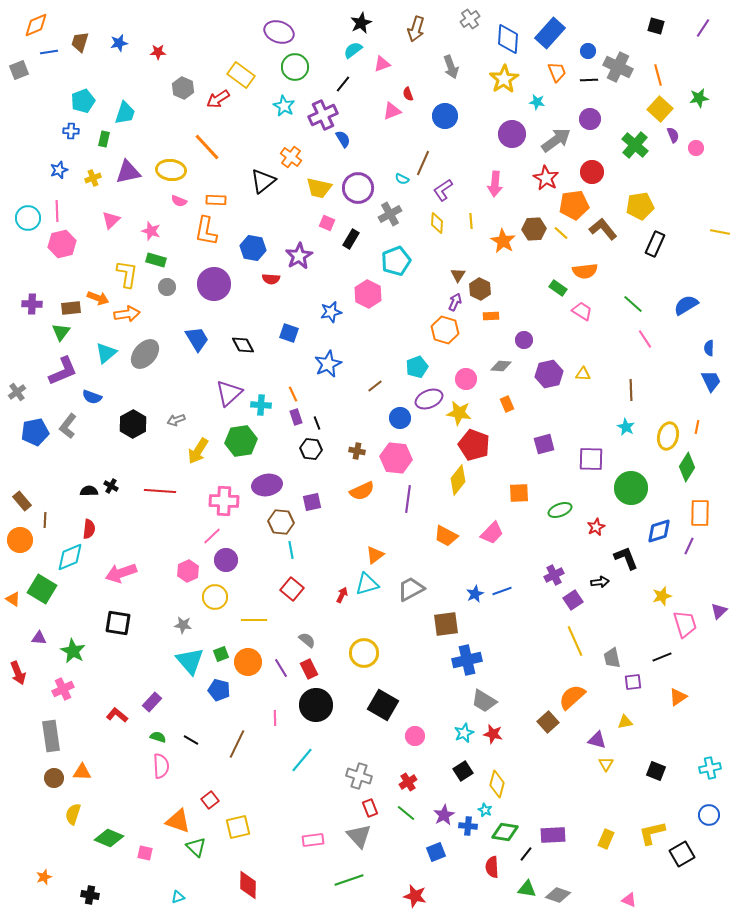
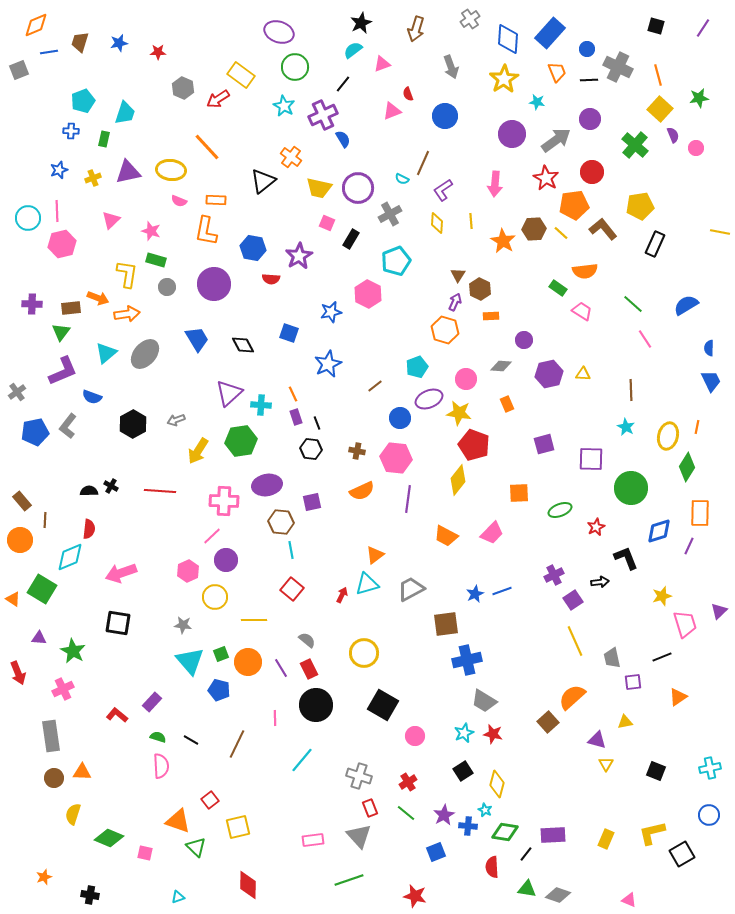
blue circle at (588, 51): moved 1 px left, 2 px up
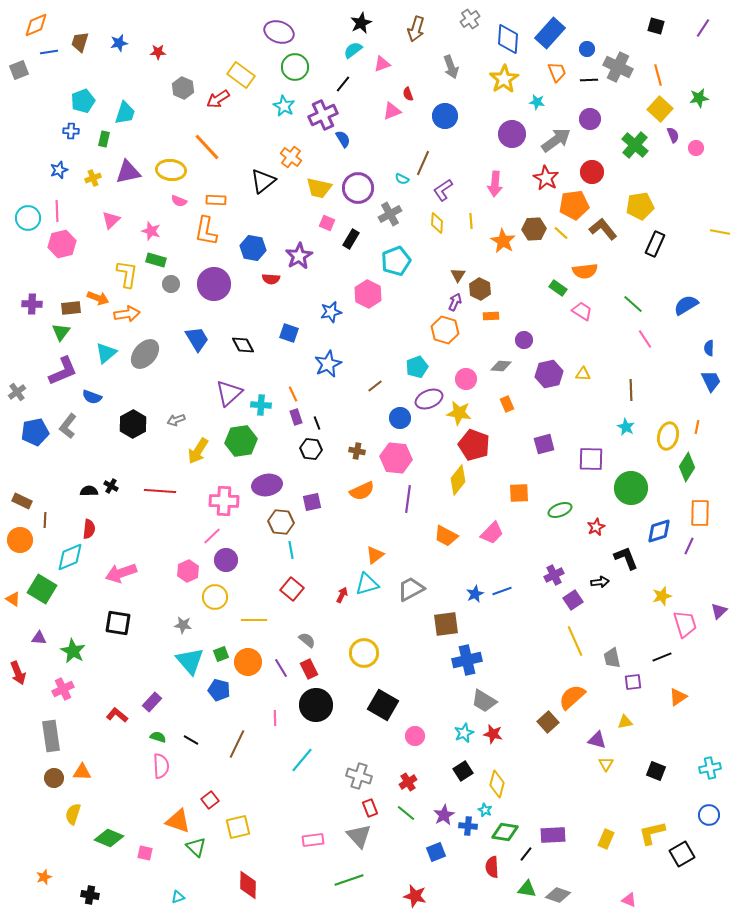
gray circle at (167, 287): moved 4 px right, 3 px up
brown rectangle at (22, 501): rotated 24 degrees counterclockwise
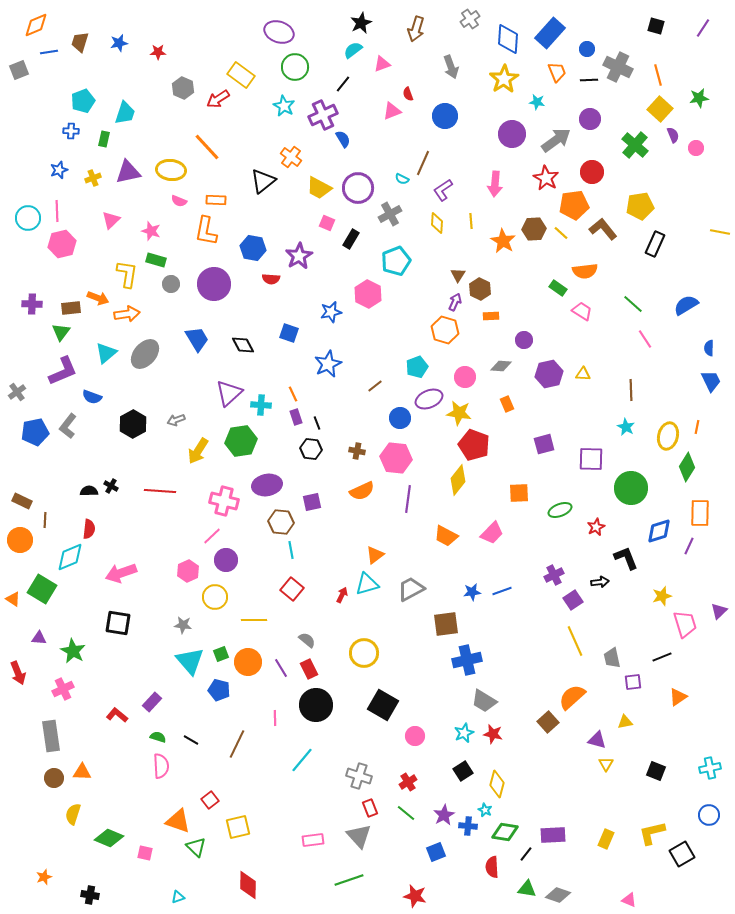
yellow trapezoid at (319, 188): rotated 16 degrees clockwise
pink circle at (466, 379): moved 1 px left, 2 px up
pink cross at (224, 501): rotated 12 degrees clockwise
blue star at (475, 594): moved 3 px left, 2 px up; rotated 18 degrees clockwise
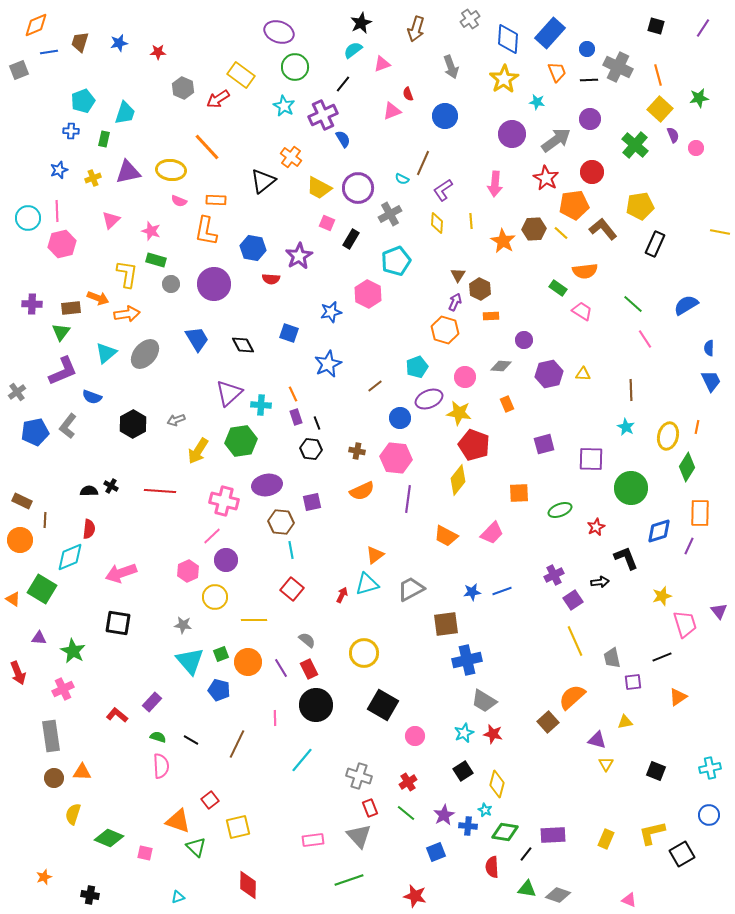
purple triangle at (719, 611): rotated 24 degrees counterclockwise
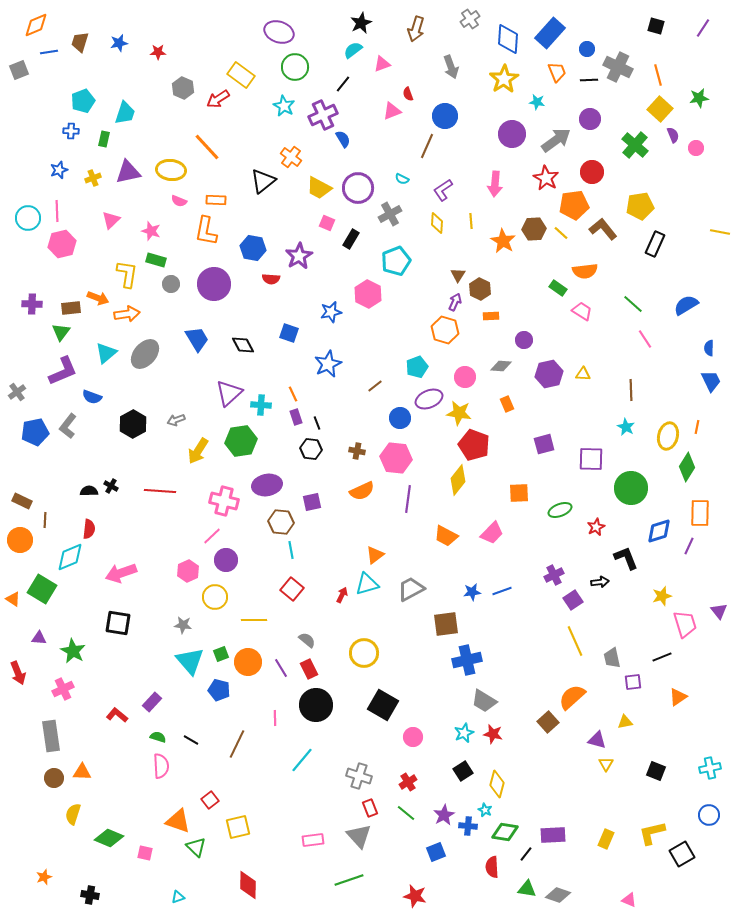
brown line at (423, 163): moved 4 px right, 17 px up
pink circle at (415, 736): moved 2 px left, 1 px down
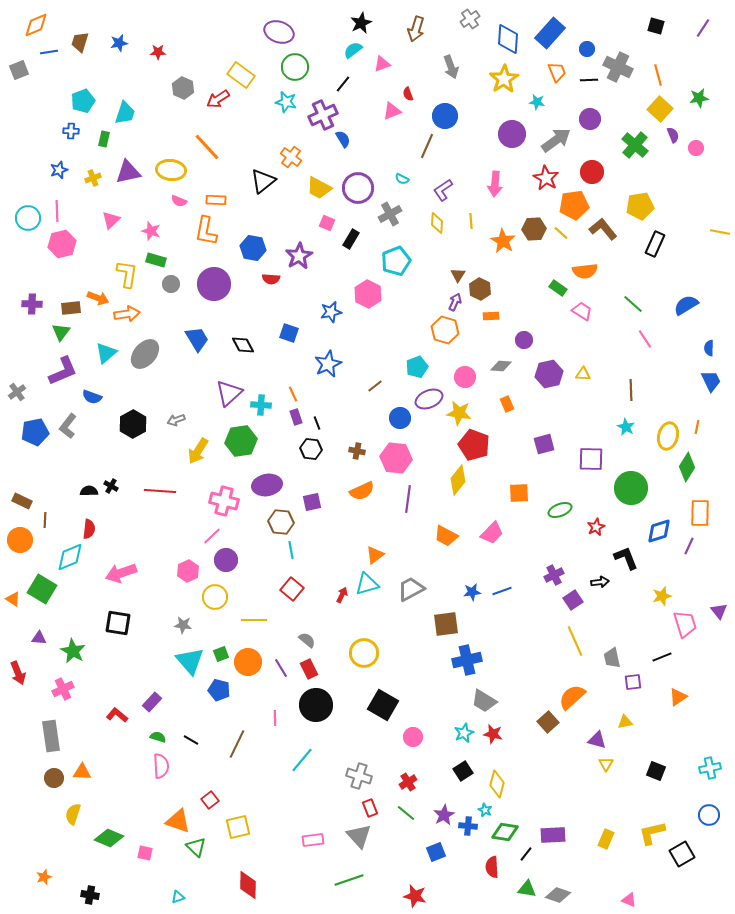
cyan star at (284, 106): moved 2 px right, 4 px up; rotated 15 degrees counterclockwise
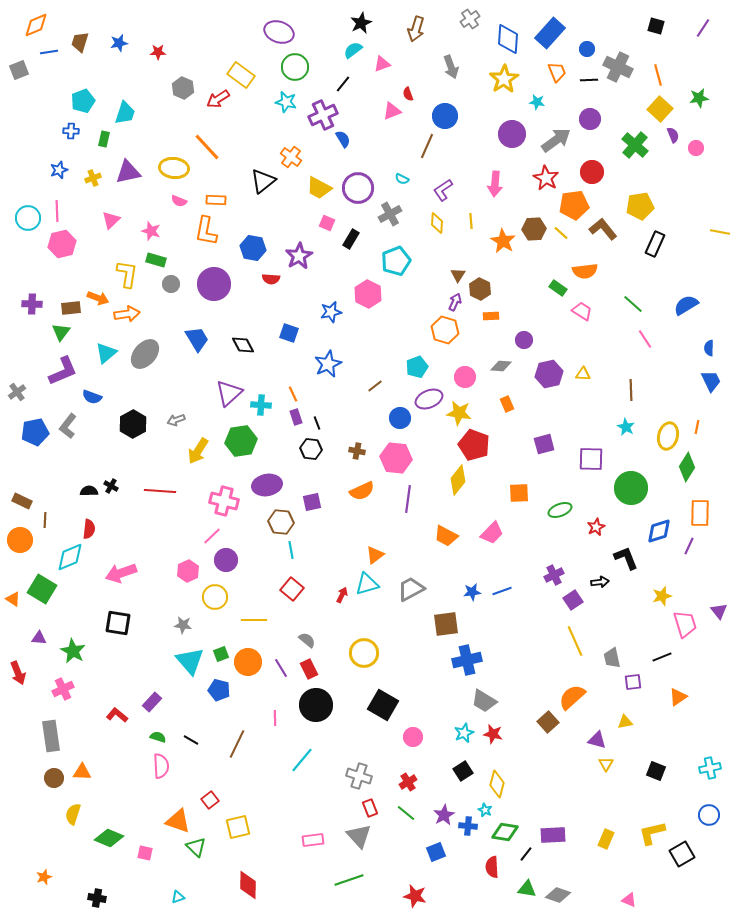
yellow ellipse at (171, 170): moved 3 px right, 2 px up
black cross at (90, 895): moved 7 px right, 3 px down
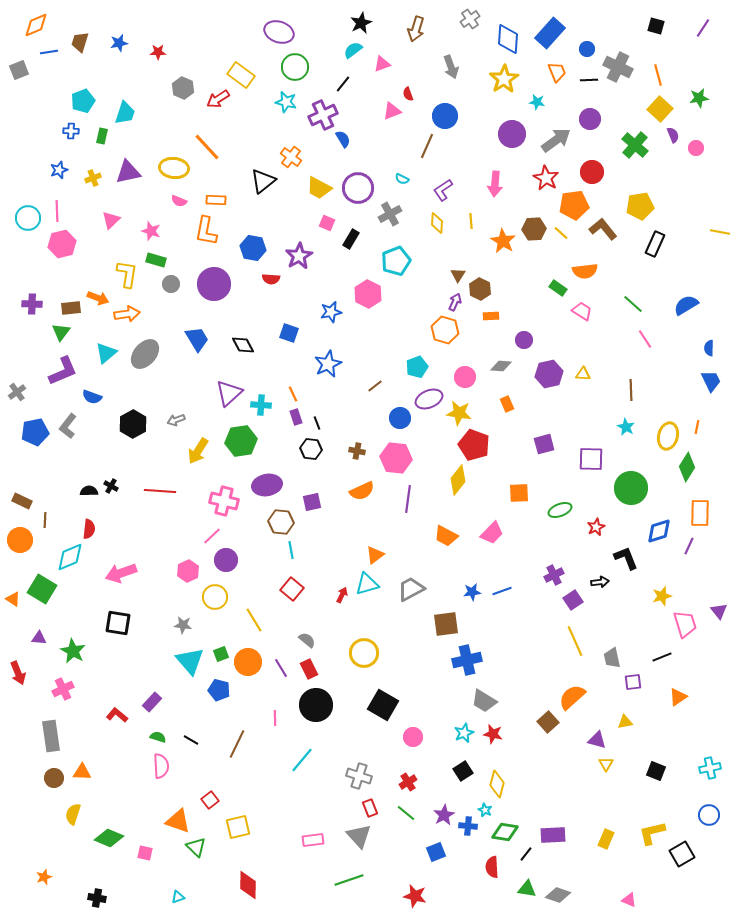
green rectangle at (104, 139): moved 2 px left, 3 px up
yellow line at (254, 620): rotated 60 degrees clockwise
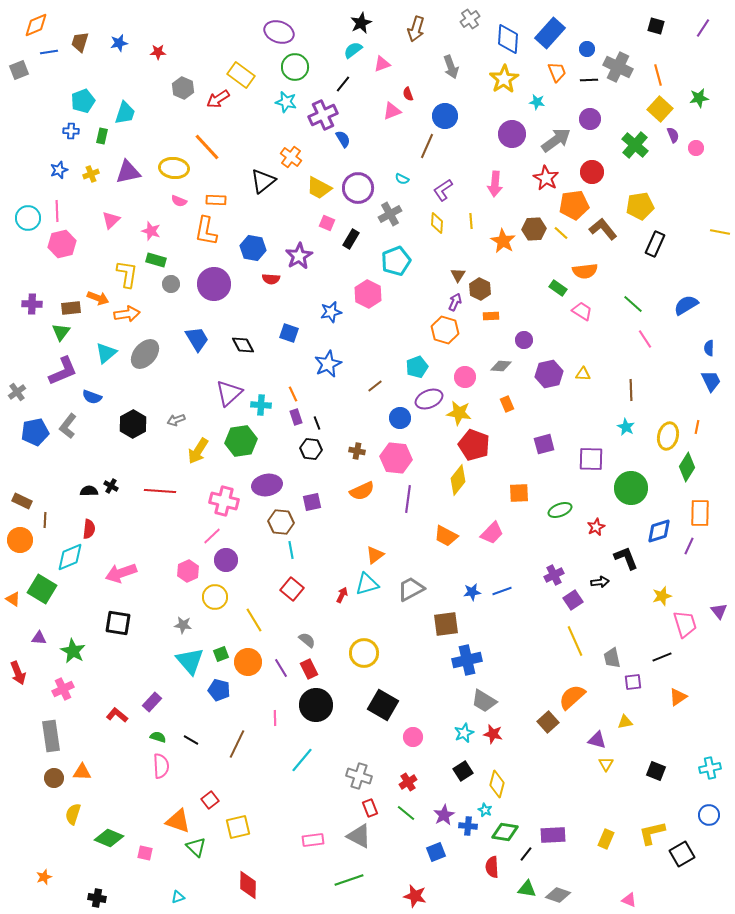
yellow cross at (93, 178): moved 2 px left, 4 px up
gray triangle at (359, 836): rotated 20 degrees counterclockwise
